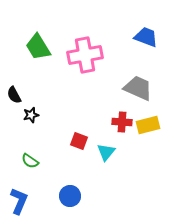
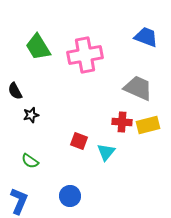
black semicircle: moved 1 px right, 4 px up
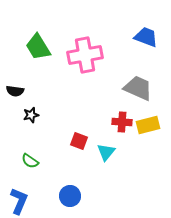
black semicircle: rotated 54 degrees counterclockwise
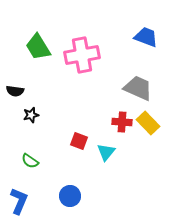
pink cross: moved 3 px left
yellow rectangle: moved 2 px up; rotated 60 degrees clockwise
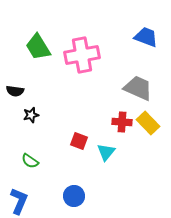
blue circle: moved 4 px right
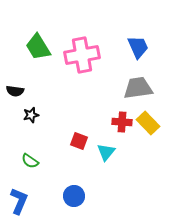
blue trapezoid: moved 8 px left, 10 px down; rotated 45 degrees clockwise
gray trapezoid: rotated 32 degrees counterclockwise
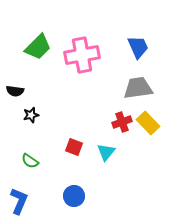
green trapezoid: rotated 104 degrees counterclockwise
red cross: rotated 24 degrees counterclockwise
red square: moved 5 px left, 6 px down
